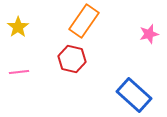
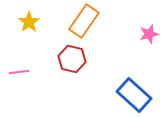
yellow star: moved 11 px right, 5 px up
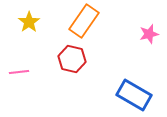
blue rectangle: rotated 12 degrees counterclockwise
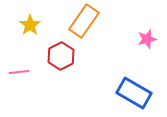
yellow star: moved 1 px right, 3 px down
pink star: moved 2 px left, 5 px down
red hexagon: moved 11 px left, 3 px up; rotated 20 degrees clockwise
blue rectangle: moved 2 px up
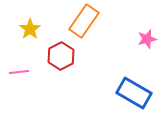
yellow star: moved 4 px down
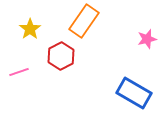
pink line: rotated 12 degrees counterclockwise
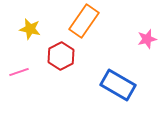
yellow star: rotated 25 degrees counterclockwise
blue rectangle: moved 16 px left, 8 px up
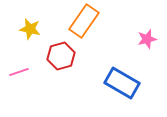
red hexagon: rotated 12 degrees clockwise
blue rectangle: moved 4 px right, 2 px up
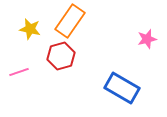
orange rectangle: moved 14 px left
blue rectangle: moved 5 px down
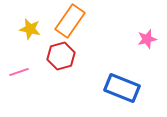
blue rectangle: rotated 8 degrees counterclockwise
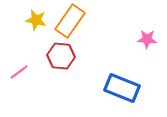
yellow star: moved 6 px right, 9 px up
pink star: rotated 18 degrees clockwise
red hexagon: rotated 20 degrees clockwise
pink line: rotated 18 degrees counterclockwise
